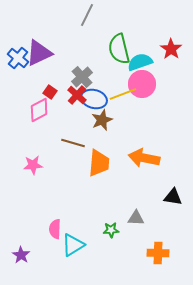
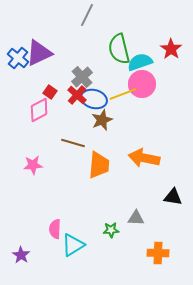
orange trapezoid: moved 2 px down
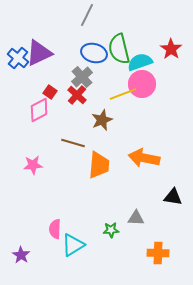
blue ellipse: moved 46 px up
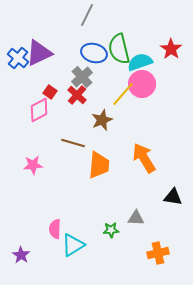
yellow line: rotated 28 degrees counterclockwise
orange arrow: rotated 48 degrees clockwise
orange cross: rotated 15 degrees counterclockwise
